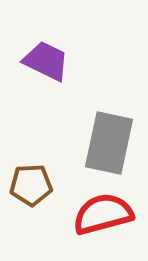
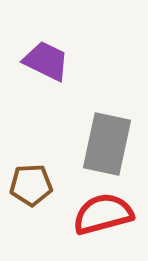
gray rectangle: moved 2 px left, 1 px down
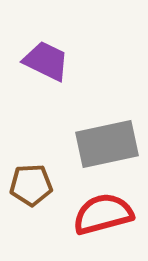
gray rectangle: rotated 66 degrees clockwise
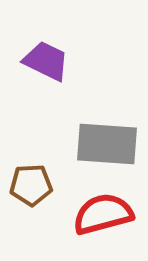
gray rectangle: rotated 16 degrees clockwise
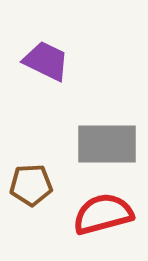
gray rectangle: rotated 4 degrees counterclockwise
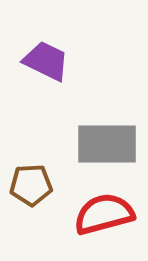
red semicircle: moved 1 px right
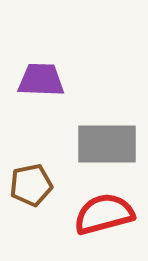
purple trapezoid: moved 5 px left, 19 px down; rotated 24 degrees counterclockwise
brown pentagon: rotated 9 degrees counterclockwise
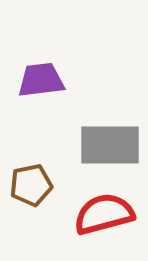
purple trapezoid: rotated 9 degrees counterclockwise
gray rectangle: moved 3 px right, 1 px down
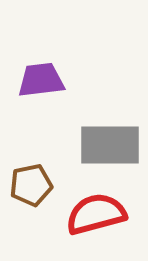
red semicircle: moved 8 px left
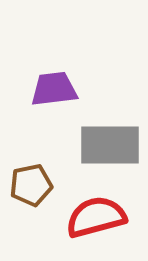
purple trapezoid: moved 13 px right, 9 px down
red semicircle: moved 3 px down
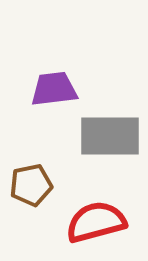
gray rectangle: moved 9 px up
red semicircle: moved 5 px down
